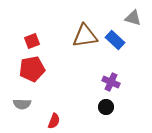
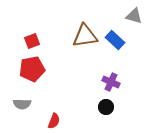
gray triangle: moved 1 px right, 2 px up
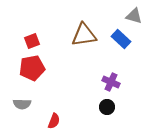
brown triangle: moved 1 px left, 1 px up
blue rectangle: moved 6 px right, 1 px up
red pentagon: moved 1 px up
black circle: moved 1 px right
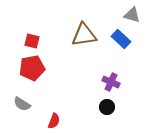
gray triangle: moved 2 px left, 1 px up
red square: rotated 35 degrees clockwise
gray semicircle: rotated 30 degrees clockwise
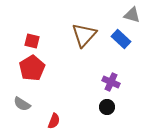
brown triangle: rotated 40 degrees counterclockwise
red pentagon: rotated 20 degrees counterclockwise
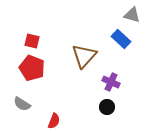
brown triangle: moved 21 px down
red pentagon: rotated 20 degrees counterclockwise
